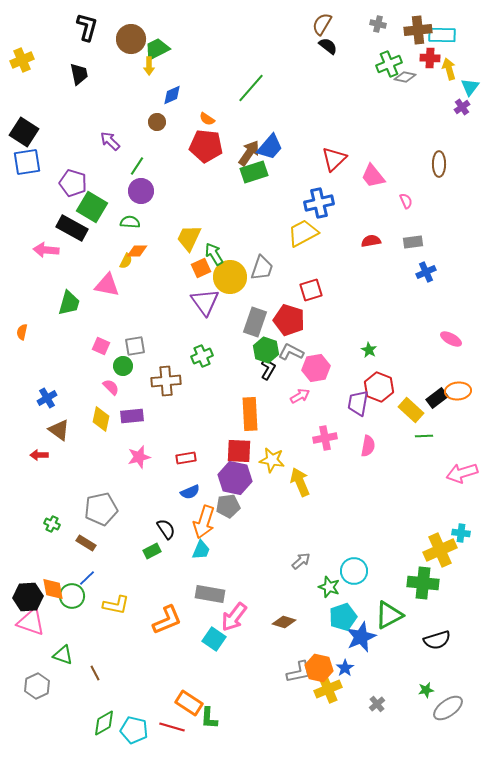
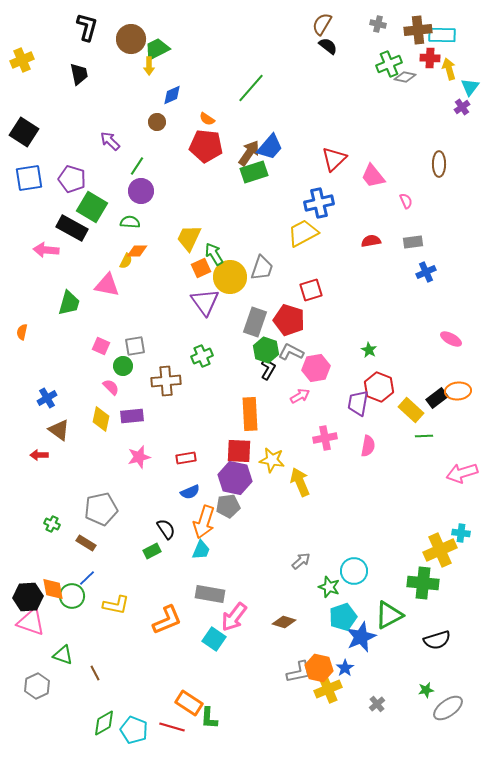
blue square at (27, 162): moved 2 px right, 16 px down
purple pentagon at (73, 183): moved 1 px left, 4 px up
cyan pentagon at (134, 730): rotated 8 degrees clockwise
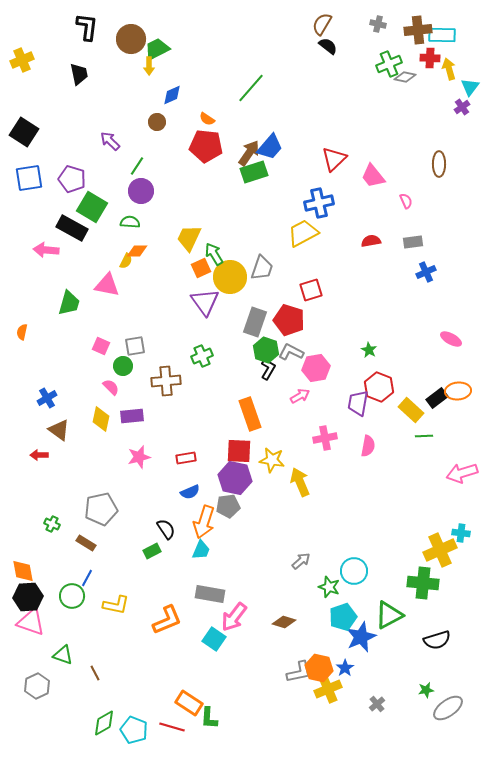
black L-shape at (87, 27): rotated 8 degrees counterclockwise
orange rectangle at (250, 414): rotated 16 degrees counterclockwise
blue line at (87, 578): rotated 18 degrees counterclockwise
orange diamond at (53, 589): moved 30 px left, 18 px up
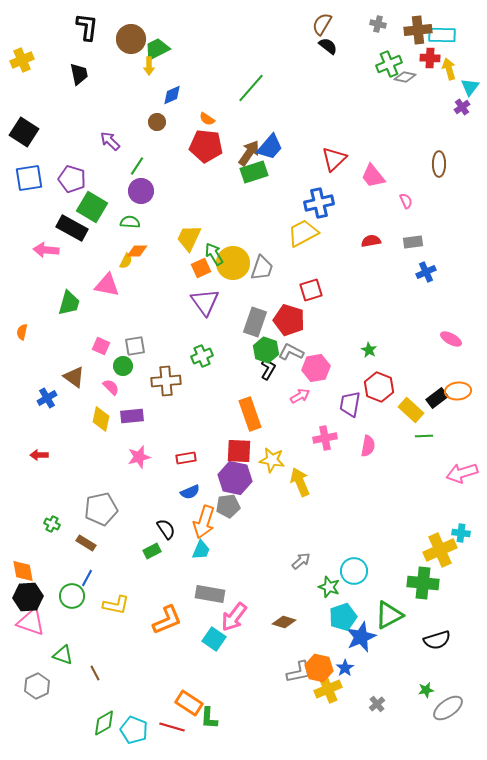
yellow circle at (230, 277): moved 3 px right, 14 px up
purple trapezoid at (358, 403): moved 8 px left, 1 px down
brown triangle at (59, 430): moved 15 px right, 53 px up
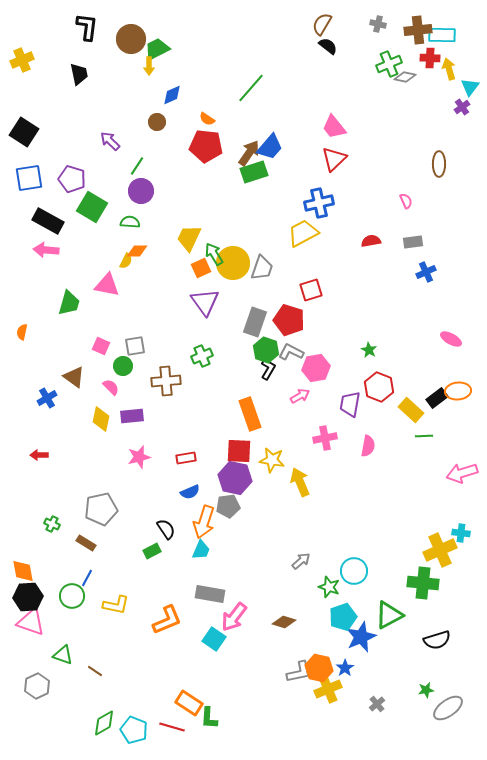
pink trapezoid at (373, 176): moved 39 px left, 49 px up
black rectangle at (72, 228): moved 24 px left, 7 px up
brown line at (95, 673): moved 2 px up; rotated 28 degrees counterclockwise
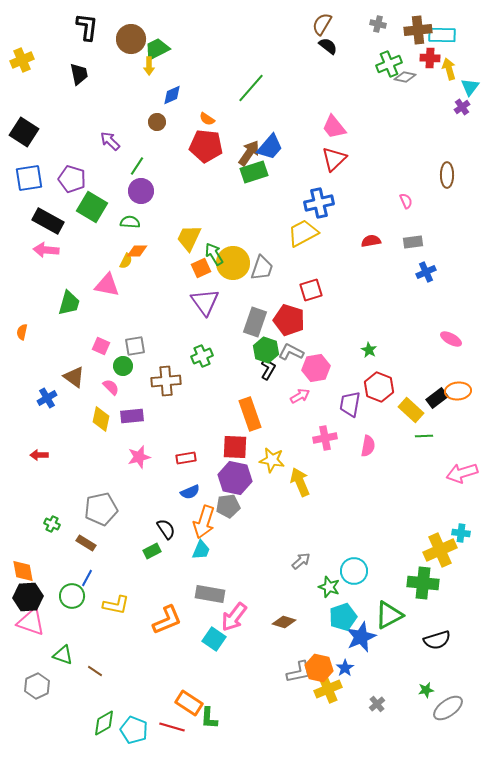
brown ellipse at (439, 164): moved 8 px right, 11 px down
red square at (239, 451): moved 4 px left, 4 px up
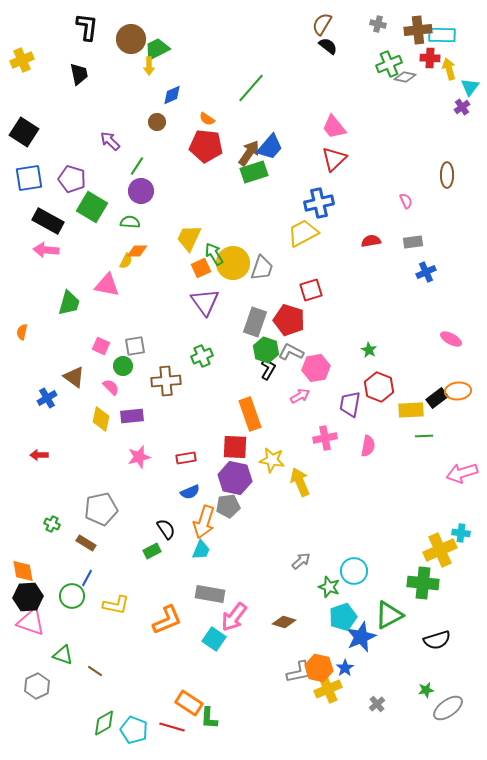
yellow rectangle at (411, 410): rotated 45 degrees counterclockwise
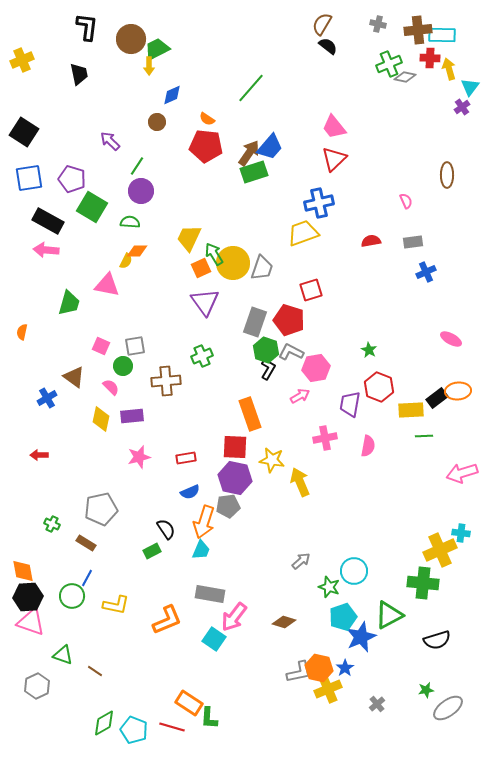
yellow trapezoid at (303, 233): rotated 8 degrees clockwise
